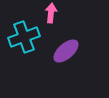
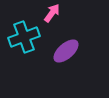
pink arrow: moved 1 px right; rotated 30 degrees clockwise
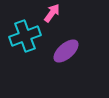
cyan cross: moved 1 px right, 1 px up
